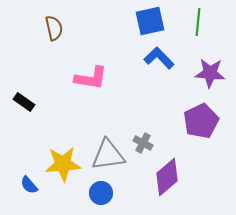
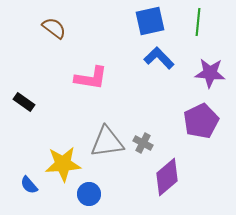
brown semicircle: rotated 40 degrees counterclockwise
gray triangle: moved 1 px left, 13 px up
blue circle: moved 12 px left, 1 px down
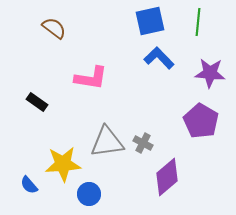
black rectangle: moved 13 px right
purple pentagon: rotated 16 degrees counterclockwise
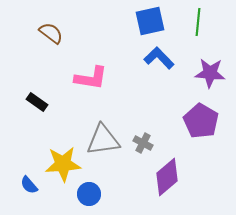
brown semicircle: moved 3 px left, 5 px down
gray triangle: moved 4 px left, 2 px up
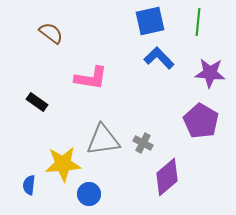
blue semicircle: rotated 48 degrees clockwise
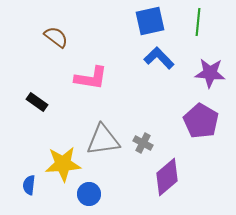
brown semicircle: moved 5 px right, 4 px down
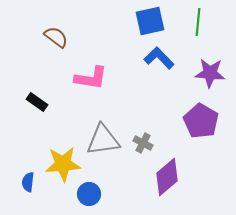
blue semicircle: moved 1 px left, 3 px up
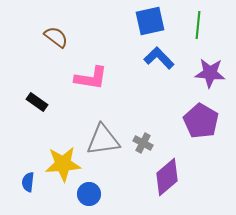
green line: moved 3 px down
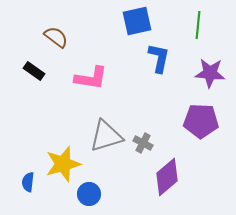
blue square: moved 13 px left
blue L-shape: rotated 56 degrees clockwise
black rectangle: moved 3 px left, 31 px up
purple pentagon: rotated 28 degrees counterclockwise
gray triangle: moved 3 px right, 4 px up; rotated 9 degrees counterclockwise
yellow star: rotated 12 degrees counterclockwise
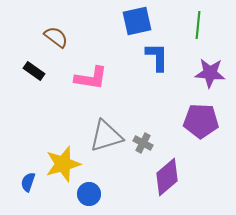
blue L-shape: moved 2 px left, 1 px up; rotated 12 degrees counterclockwise
blue semicircle: rotated 12 degrees clockwise
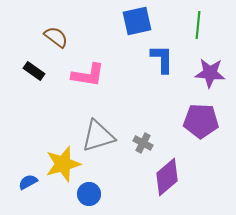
blue L-shape: moved 5 px right, 2 px down
pink L-shape: moved 3 px left, 3 px up
gray triangle: moved 8 px left
blue semicircle: rotated 42 degrees clockwise
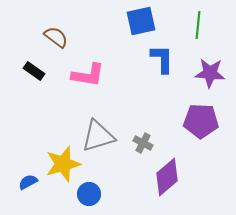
blue square: moved 4 px right
